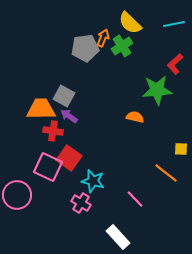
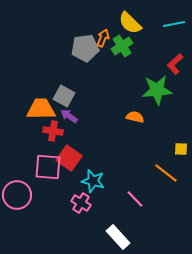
pink square: rotated 20 degrees counterclockwise
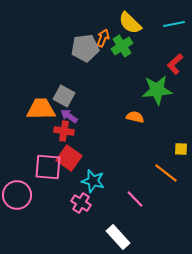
red cross: moved 11 px right
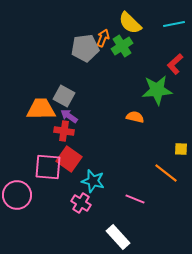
red square: moved 1 px down
pink line: rotated 24 degrees counterclockwise
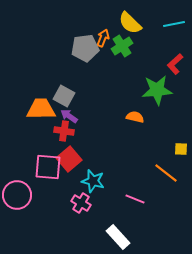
red square: rotated 15 degrees clockwise
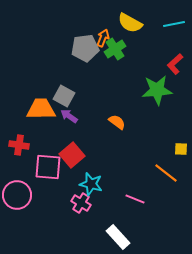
yellow semicircle: rotated 15 degrees counterclockwise
green cross: moved 7 px left, 3 px down
orange semicircle: moved 18 px left, 5 px down; rotated 24 degrees clockwise
red cross: moved 45 px left, 14 px down
red square: moved 3 px right, 4 px up
cyan star: moved 2 px left, 3 px down
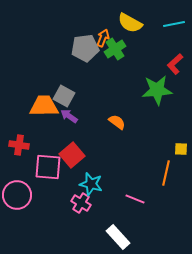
orange trapezoid: moved 3 px right, 3 px up
orange line: rotated 65 degrees clockwise
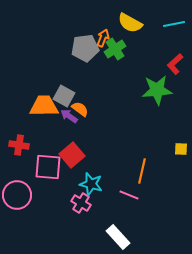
orange semicircle: moved 37 px left, 13 px up
orange line: moved 24 px left, 2 px up
pink line: moved 6 px left, 4 px up
